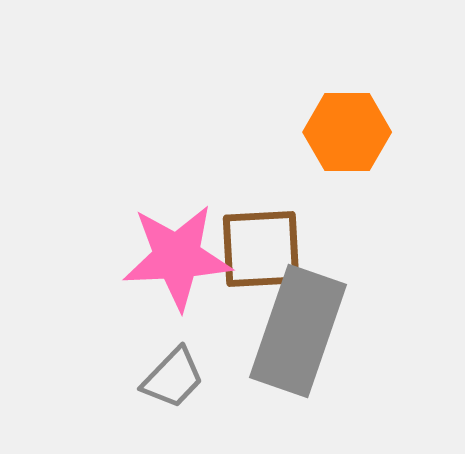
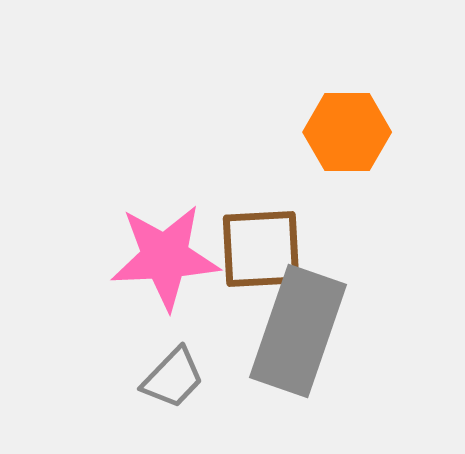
pink star: moved 12 px left
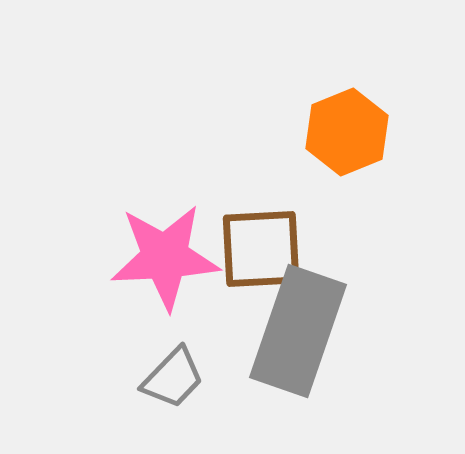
orange hexagon: rotated 22 degrees counterclockwise
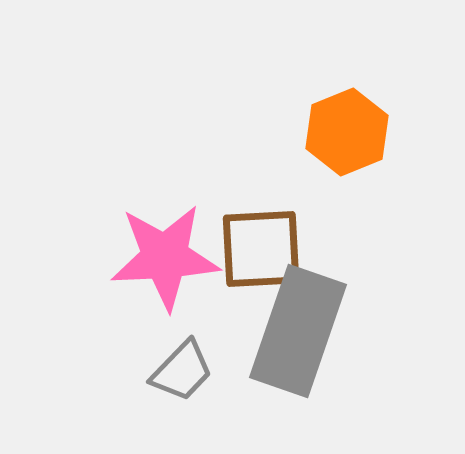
gray trapezoid: moved 9 px right, 7 px up
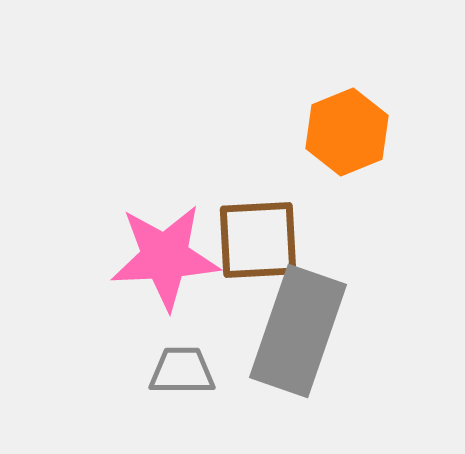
brown square: moved 3 px left, 9 px up
gray trapezoid: rotated 134 degrees counterclockwise
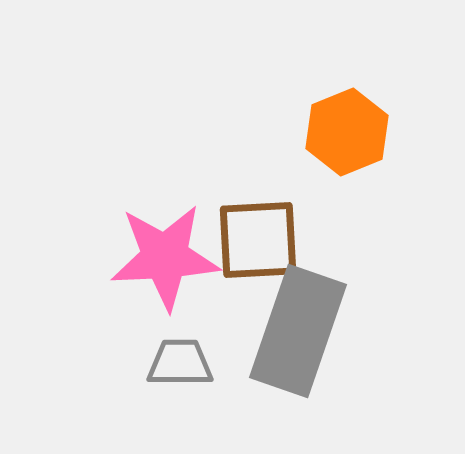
gray trapezoid: moved 2 px left, 8 px up
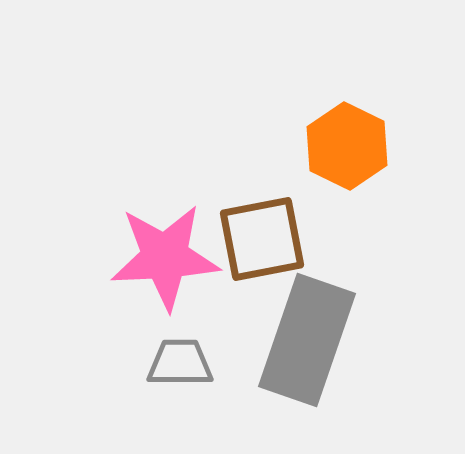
orange hexagon: moved 14 px down; rotated 12 degrees counterclockwise
brown square: moved 4 px right, 1 px up; rotated 8 degrees counterclockwise
gray rectangle: moved 9 px right, 9 px down
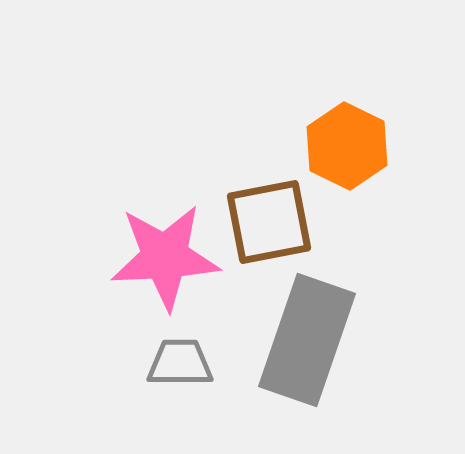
brown square: moved 7 px right, 17 px up
